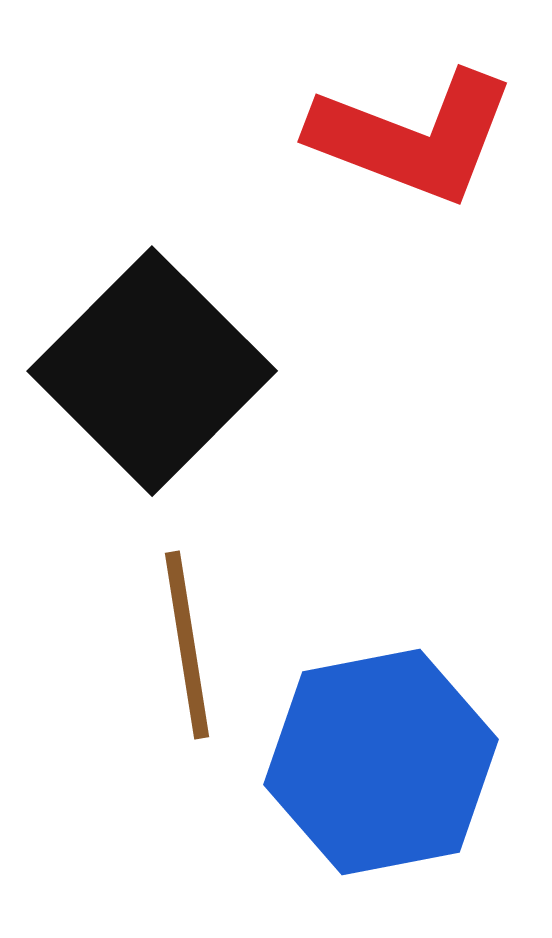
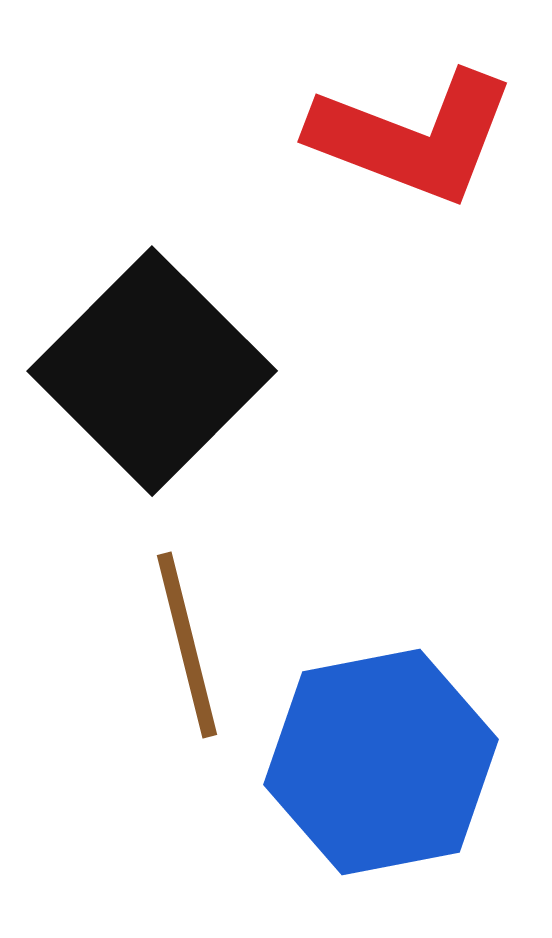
brown line: rotated 5 degrees counterclockwise
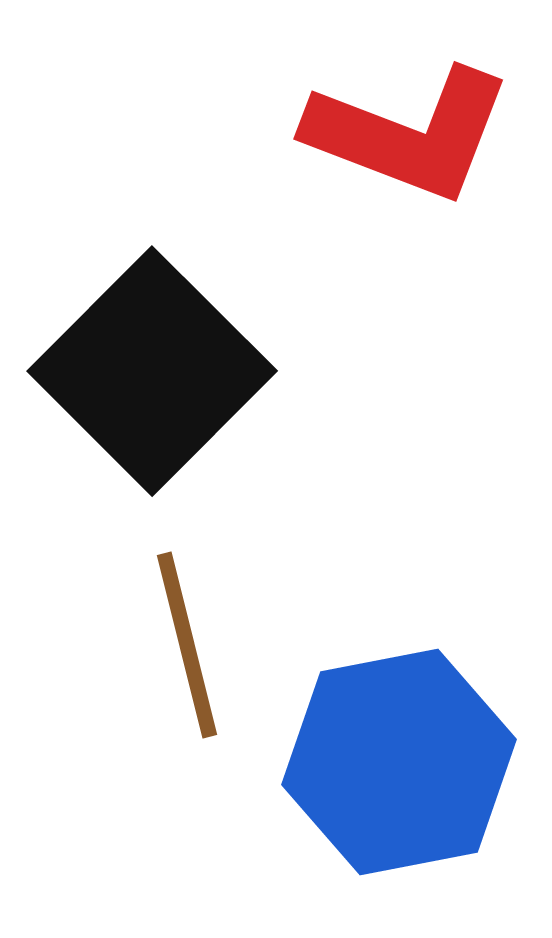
red L-shape: moved 4 px left, 3 px up
blue hexagon: moved 18 px right
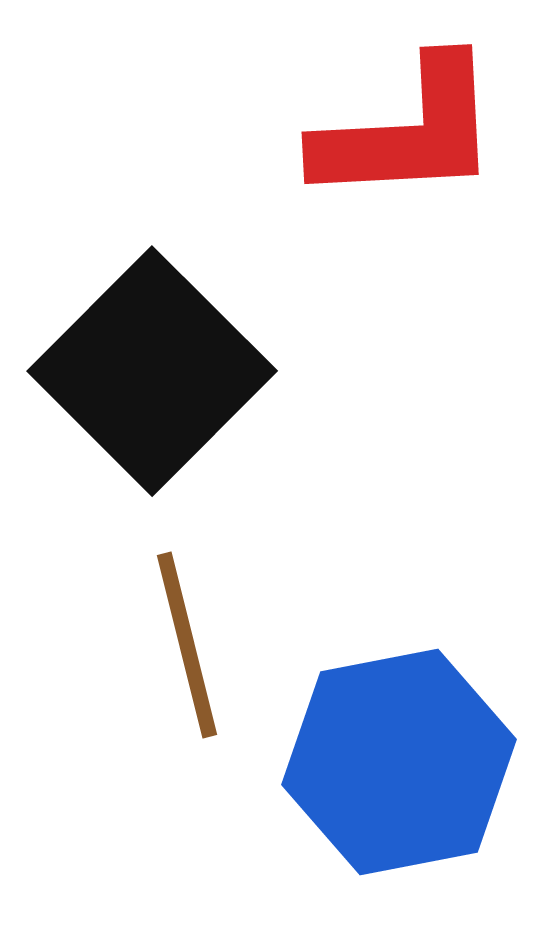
red L-shape: moved 1 px left, 2 px up; rotated 24 degrees counterclockwise
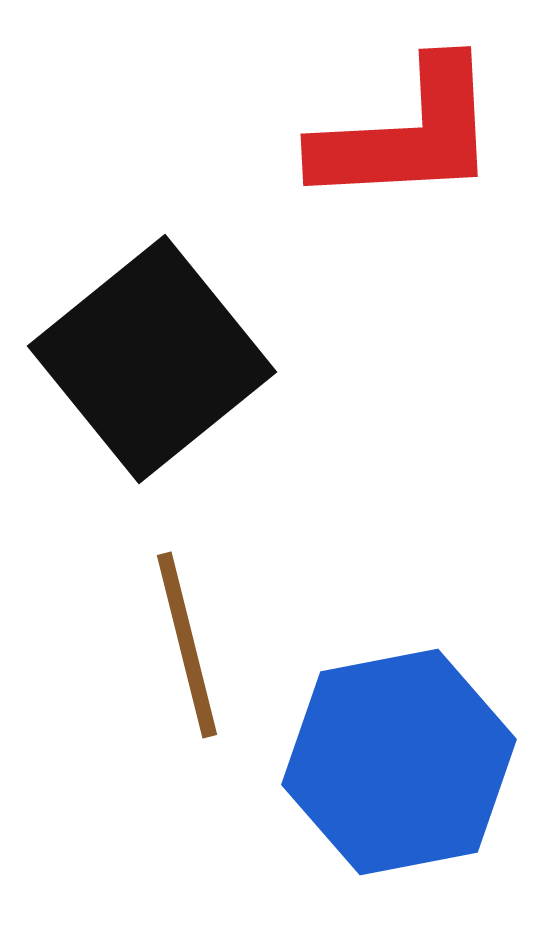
red L-shape: moved 1 px left, 2 px down
black square: moved 12 px up; rotated 6 degrees clockwise
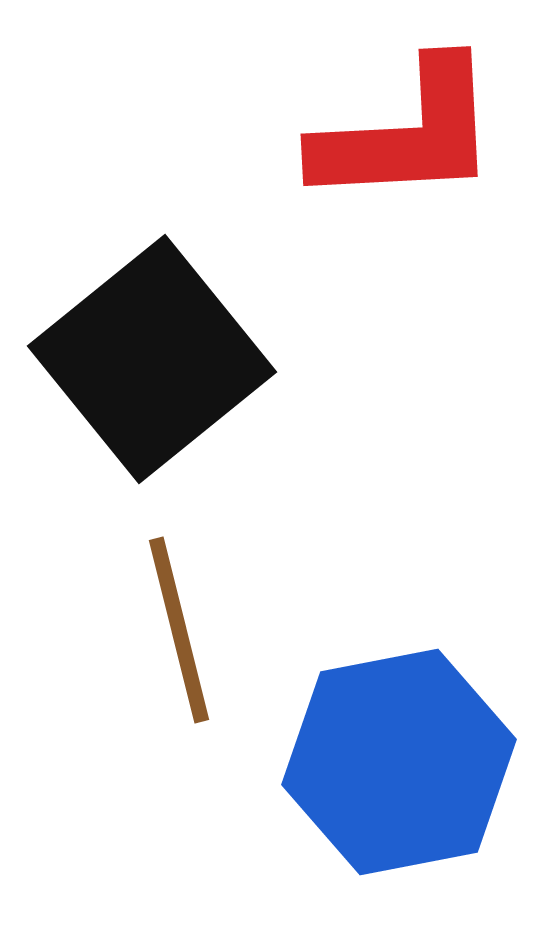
brown line: moved 8 px left, 15 px up
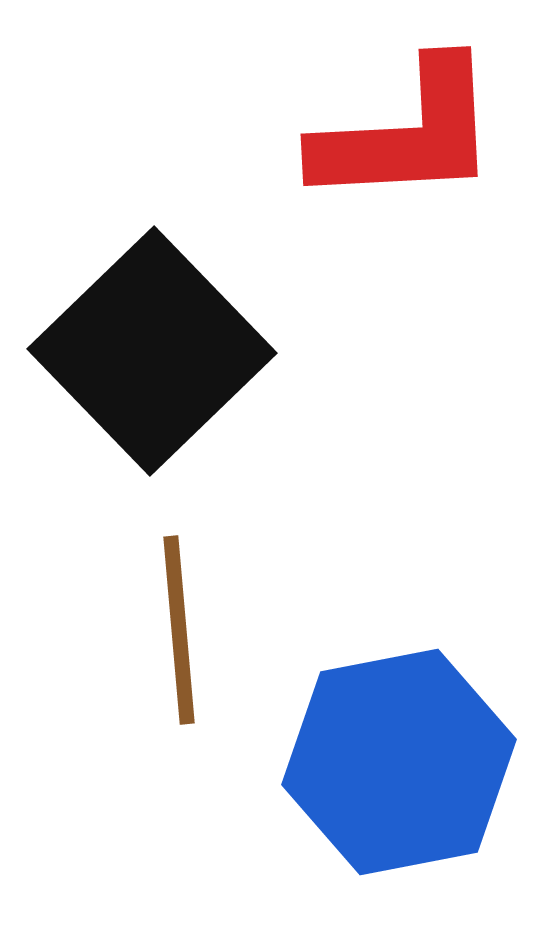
black square: moved 8 px up; rotated 5 degrees counterclockwise
brown line: rotated 9 degrees clockwise
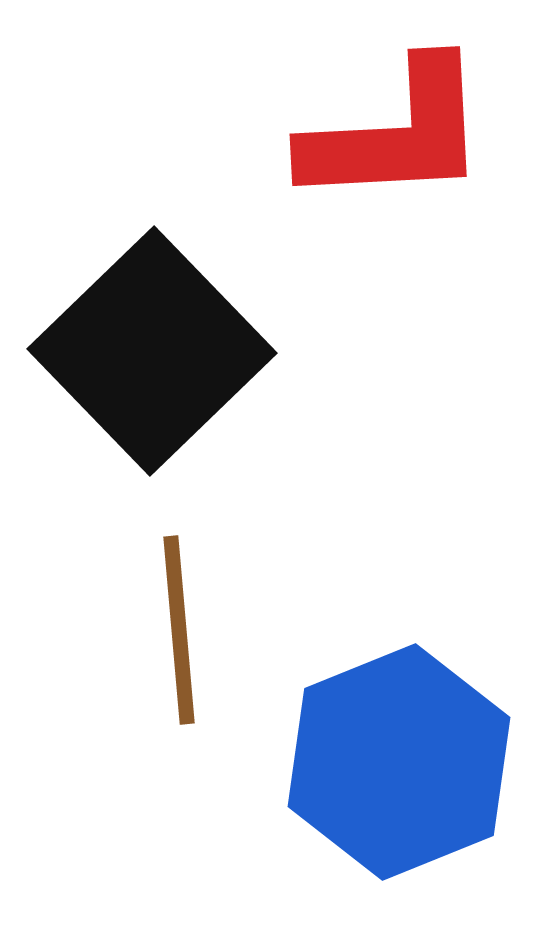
red L-shape: moved 11 px left
blue hexagon: rotated 11 degrees counterclockwise
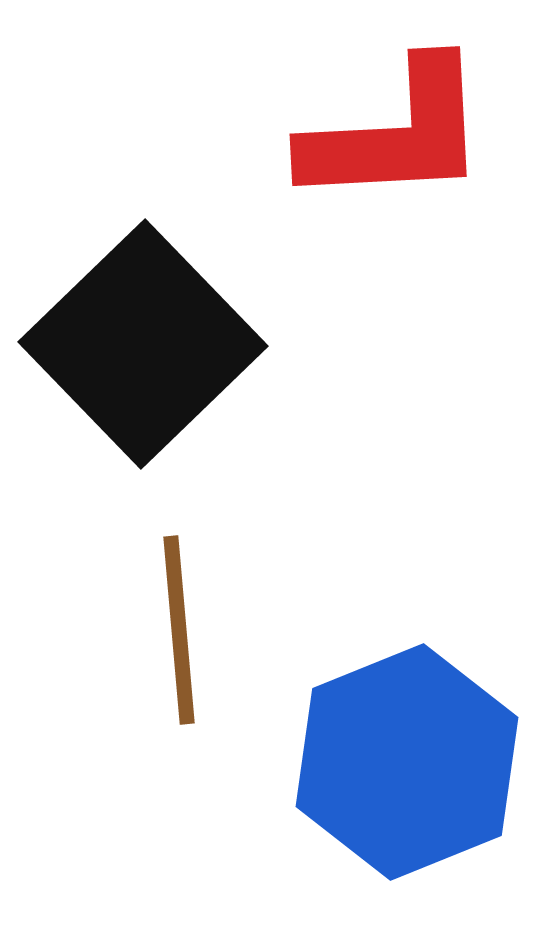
black square: moved 9 px left, 7 px up
blue hexagon: moved 8 px right
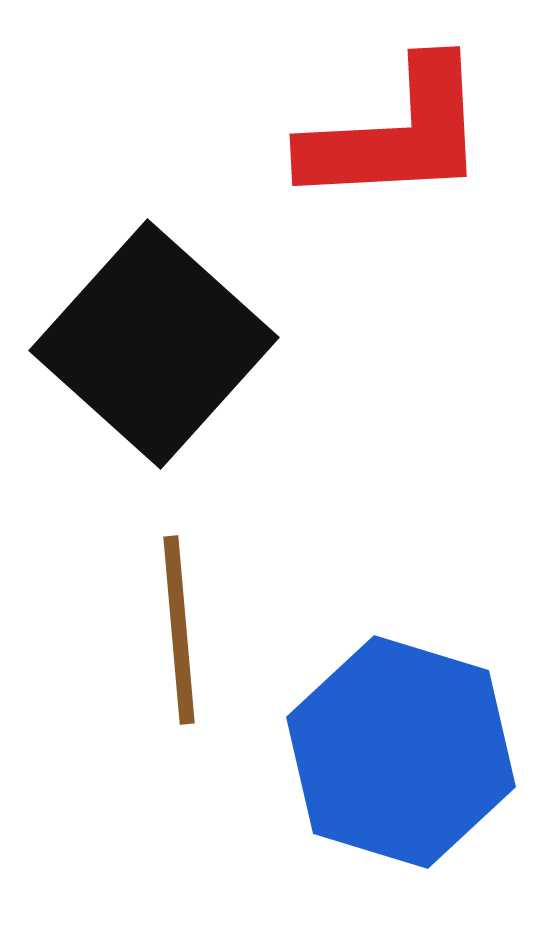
black square: moved 11 px right; rotated 4 degrees counterclockwise
blue hexagon: moved 6 px left, 10 px up; rotated 21 degrees counterclockwise
